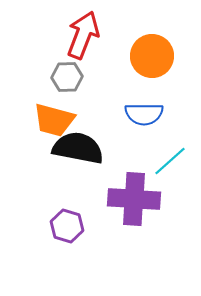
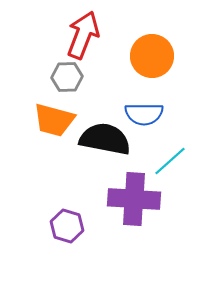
black semicircle: moved 27 px right, 9 px up
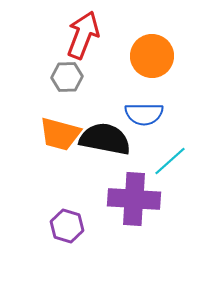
orange trapezoid: moved 6 px right, 14 px down
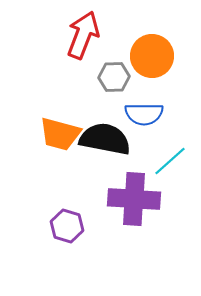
gray hexagon: moved 47 px right
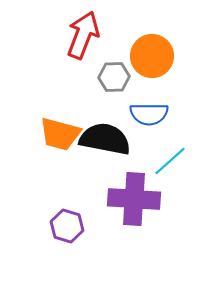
blue semicircle: moved 5 px right
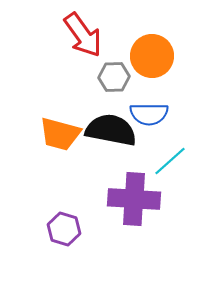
red arrow: rotated 123 degrees clockwise
black semicircle: moved 6 px right, 9 px up
purple hexagon: moved 3 px left, 3 px down
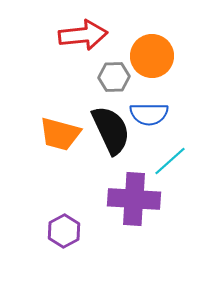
red arrow: rotated 60 degrees counterclockwise
black semicircle: rotated 54 degrees clockwise
purple hexagon: moved 2 px down; rotated 16 degrees clockwise
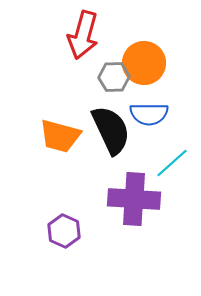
red arrow: rotated 111 degrees clockwise
orange circle: moved 8 px left, 7 px down
orange trapezoid: moved 2 px down
cyan line: moved 2 px right, 2 px down
purple hexagon: rotated 8 degrees counterclockwise
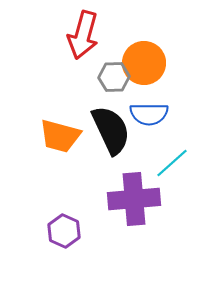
purple cross: rotated 9 degrees counterclockwise
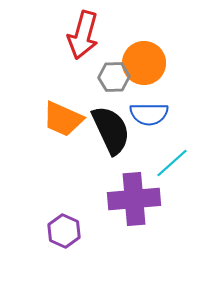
orange trapezoid: moved 3 px right, 17 px up; rotated 9 degrees clockwise
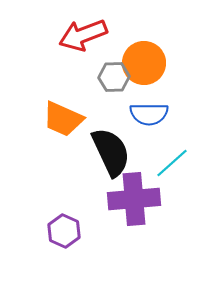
red arrow: rotated 54 degrees clockwise
black semicircle: moved 22 px down
